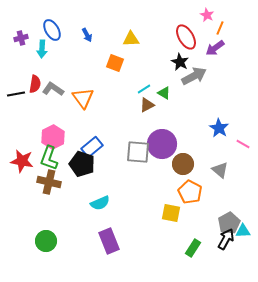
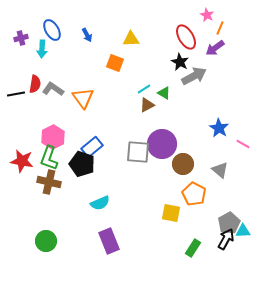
orange pentagon: moved 4 px right, 2 px down
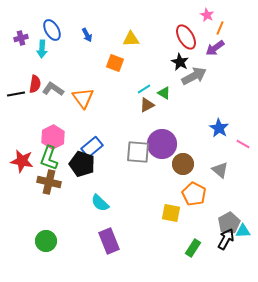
cyan semicircle: rotated 66 degrees clockwise
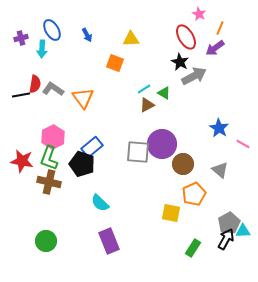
pink star: moved 8 px left, 1 px up
black line: moved 5 px right, 1 px down
orange pentagon: rotated 20 degrees clockwise
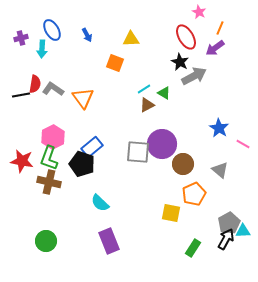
pink star: moved 2 px up
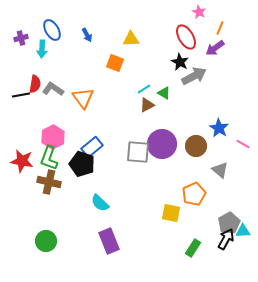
brown circle: moved 13 px right, 18 px up
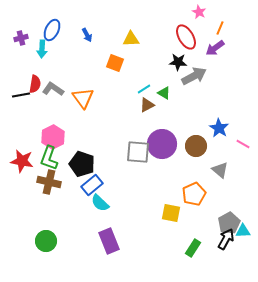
blue ellipse: rotated 55 degrees clockwise
black star: moved 2 px left; rotated 24 degrees counterclockwise
blue rectangle: moved 38 px down
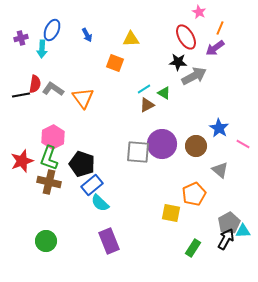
red star: rotated 30 degrees counterclockwise
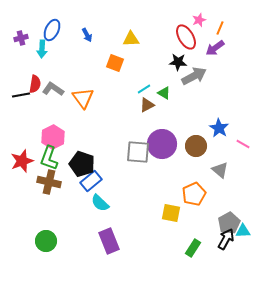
pink star: moved 8 px down; rotated 24 degrees clockwise
blue rectangle: moved 1 px left, 4 px up
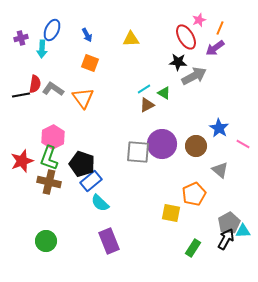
orange square: moved 25 px left
